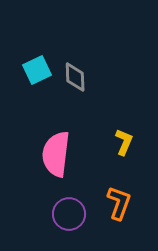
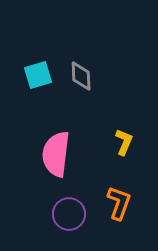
cyan square: moved 1 px right, 5 px down; rotated 8 degrees clockwise
gray diamond: moved 6 px right, 1 px up
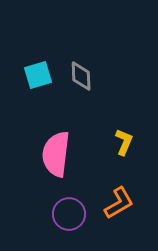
orange L-shape: rotated 40 degrees clockwise
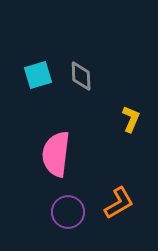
yellow L-shape: moved 7 px right, 23 px up
purple circle: moved 1 px left, 2 px up
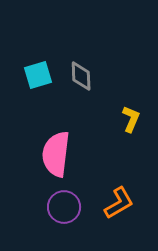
purple circle: moved 4 px left, 5 px up
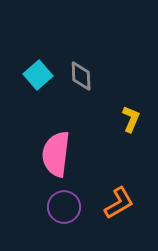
cyan square: rotated 24 degrees counterclockwise
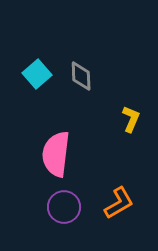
cyan square: moved 1 px left, 1 px up
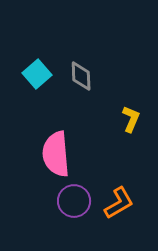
pink semicircle: rotated 12 degrees counterclockwise
purple circle: moved 10 px right, 6 px up
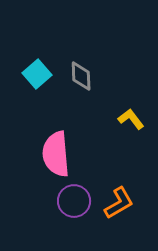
yellow L-shape: rotated 60 degrees counterclockwise
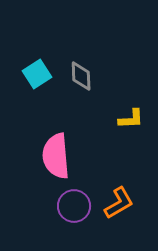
cyan square: rotated 8 degrees clockwise
yellow L-shape: rotated 124 degrees clockwise
pink semicircle: moved 2 px down
purple circle: moved 5 px down
